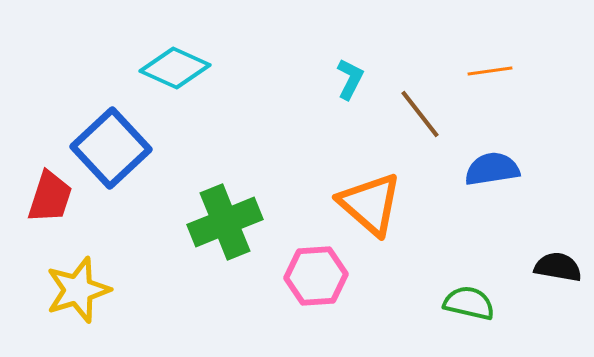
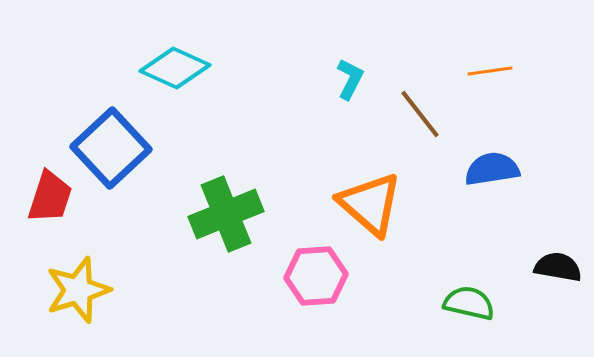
green cross: moved 1 px right, 8 px up
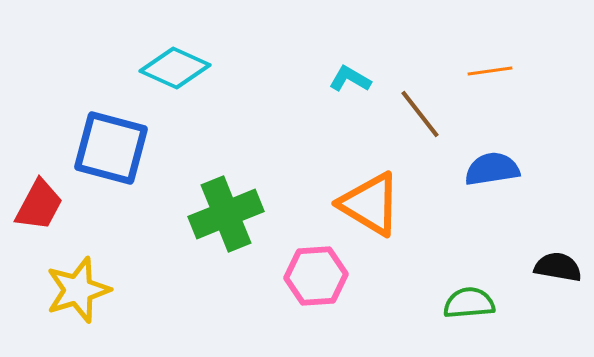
cyan L-shape: rotated 87 degrees counterclockwise
blue square: rotated 32 degrees counterclockwise
red trapezoid: moved 11 px left, 8 px down; rotated 10 degrees clockwise
orange triangle: rotated 10 degrees counterclockwise
green semicircle: rotated 18 degrees counterclockwise
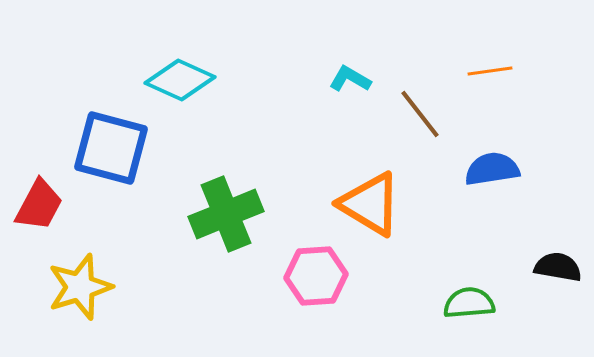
cyan diamond: moved 5 px right, 12 px down
yellow star: moved 2 px right, 3 px up
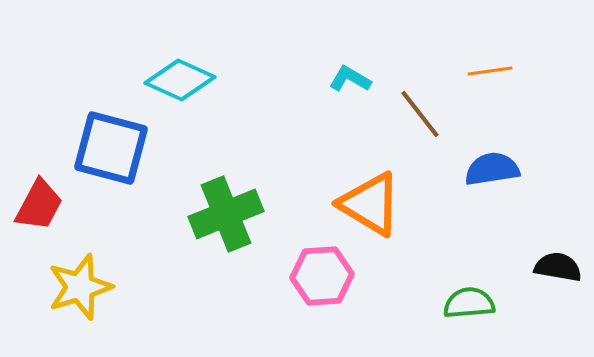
pink hexagon: moved 6 px right
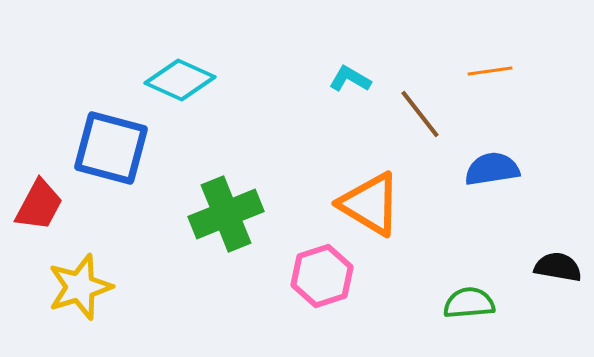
pink hexagon: rotated 14 degrees counterclockwise
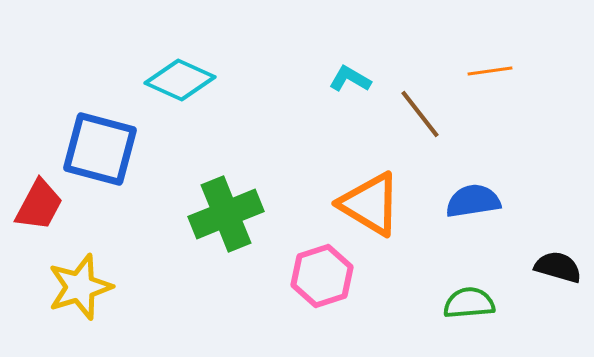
blue square: moved 11 px left, 1 px down
blue semicircle: moved 19 px left, 32 px down
black semicircle: rotated 6 degrees clockwise
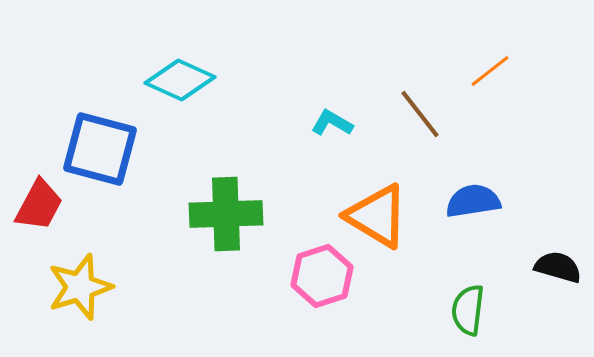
orange line: rotated 30 degrees counterclockwise
cyan L-shape: moved 18 px left, 44 px down
orange triangle: moved 7 px right, 12 px down
green cross: rotated 20 degrees clockwise
green semicircle: moved 1 px left, 7 px down; rotated 78 degrees counterclockwise
